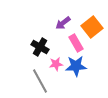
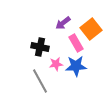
orange square: moved 1 px left, 2 px down
black cross: rotated 18 degrees counterclockwise
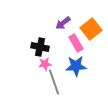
pink star: moved 11 px left
gray line: moved 14 px right, 1 px down; rotated 10 degrees clockwise
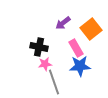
pink rectangle: moved 5 px down
black cross: moved 1 px left
blue star: moved 4 px right
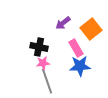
pink star: moved 2 px left, 1 px up
gray line: moved 7 px left, 1 px up
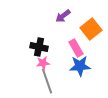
purple arrow: moved 7 px up
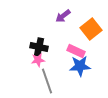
pink rectangle: moved 3 px down; rotated 36 degrees counterclockwise
pink star: moved 5 px left, 3 px up
